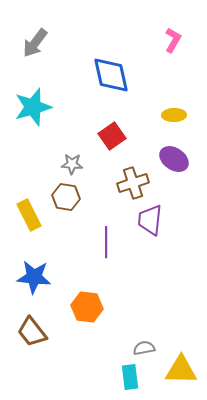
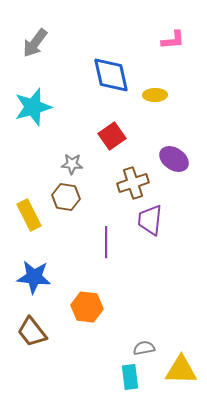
pink L-shape: rotated 55 degrees clockwise
yellow ellipse: moved 19 px left, 20 px up
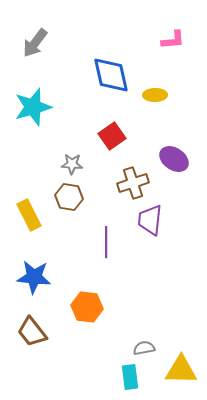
brown hexagon: moved 3 px right
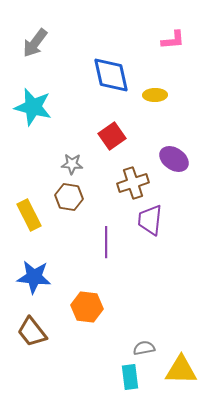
cyan star: rotated 30 degrees clockwise
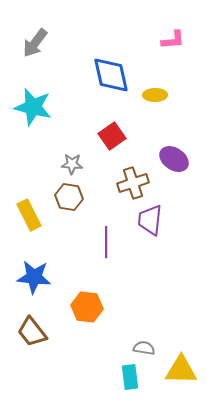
gray semicircle: rotated 20 degrees clockwise
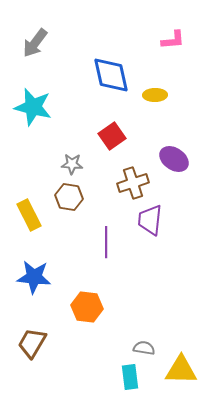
brown trapezoid: moved 11 px down; rotated 68 degrees clockwise
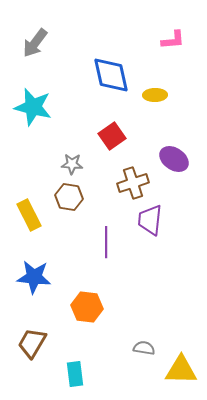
cyan rectangle: moved 55 px left, 3 px up
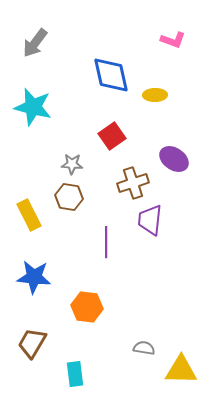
pink L-shape: rotated 25 degrees clockwise
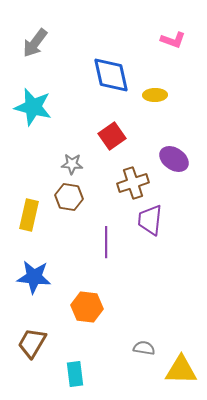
yellow rectangle: rotated 40 degrees clockwise
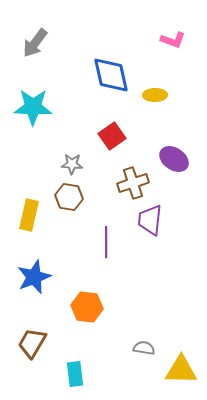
cyan star: rotated 12 degrees counterclockwise
blue star: rotated 28 degrees counterclockwise
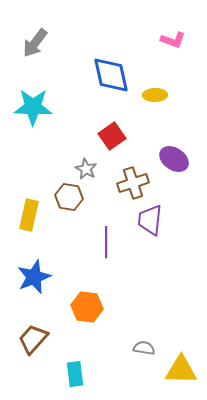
gray star: moved 14 px right, 5 px down; rotated 25 degrees clockwise
brown trapezoid: moved 1 px right, 4 px up; rotated 12 degrees clockwise
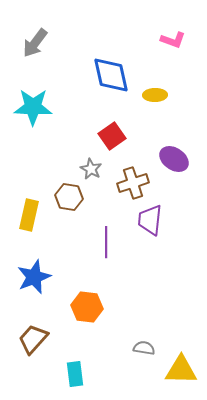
gray star: moved 5 px right
